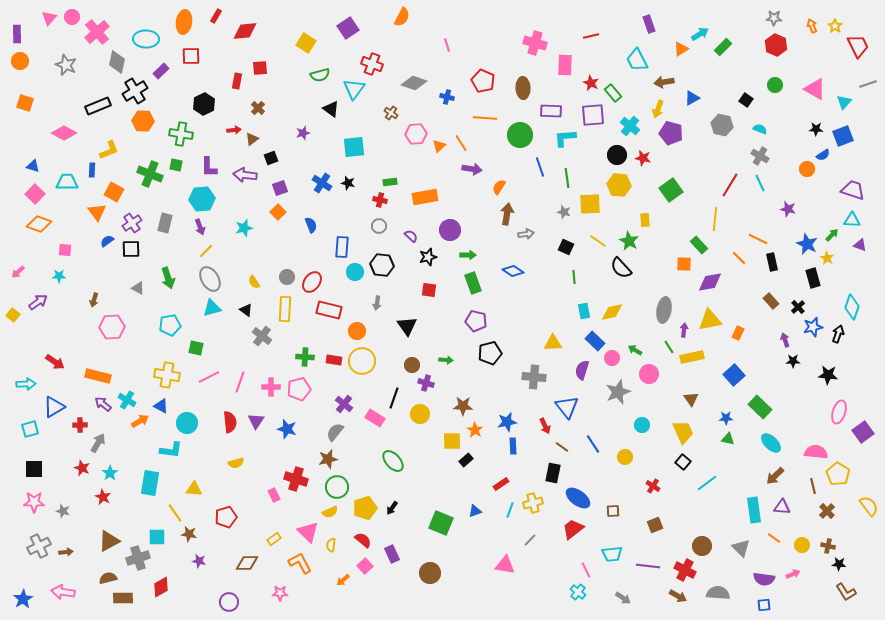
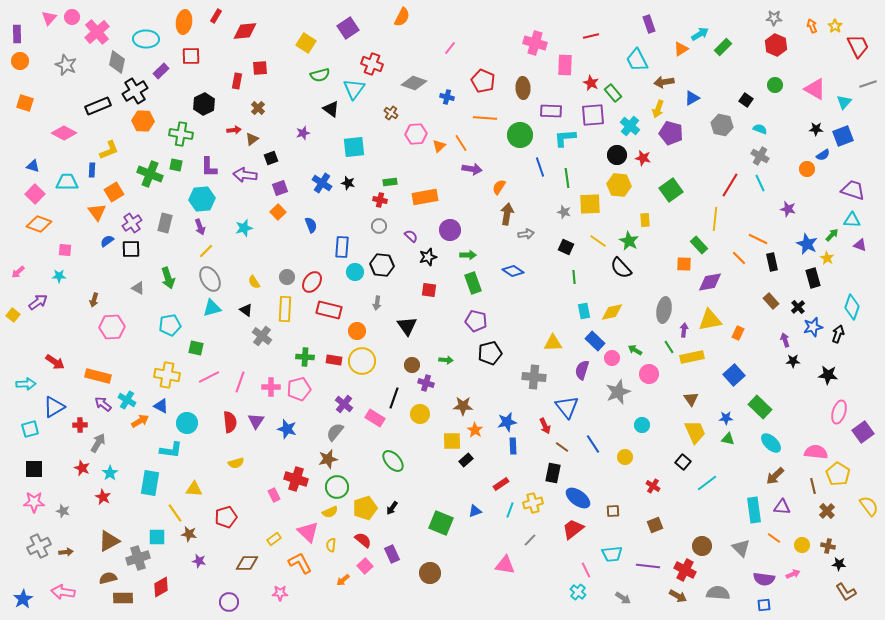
pink line at (447, 45): moved 3 px right, 3 px down; rotated 56 degrees clockwise
orange square at (114, 192): rotated 30 degrees clockwise
yellow trapezoid at (683, 432): moved 12 px right
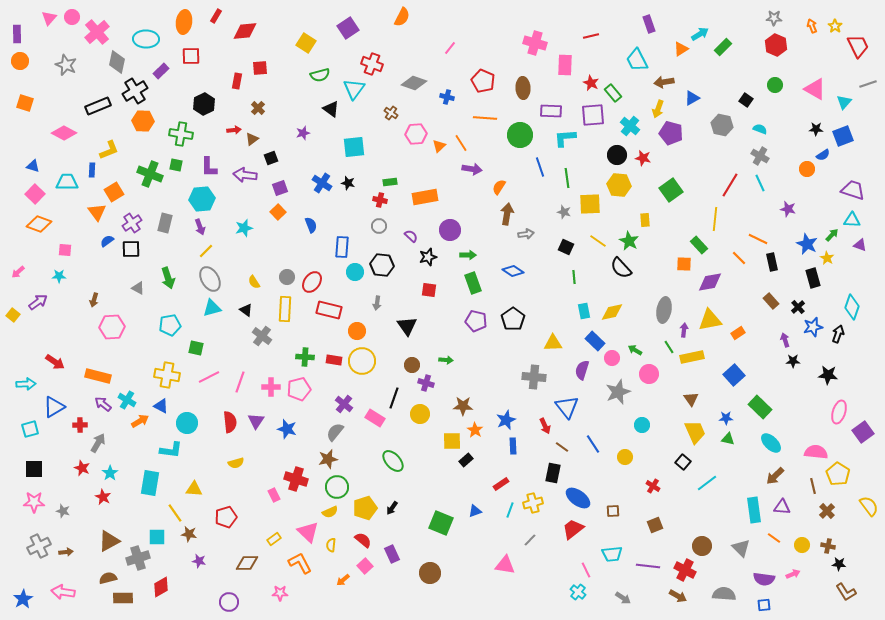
orange rectangle at (738, 333): rotated 32 degrees clockwise
black pentagon at (490, 353): moved 23 px right, 34 px up; rotated 20 degrees counterclockwise
blue star at (507, 422): moved 1 px left, 2 px up; rotated 12 degrees counterclockwise
gray semicircle at (718, 593): moved 6 px right, 1 px down
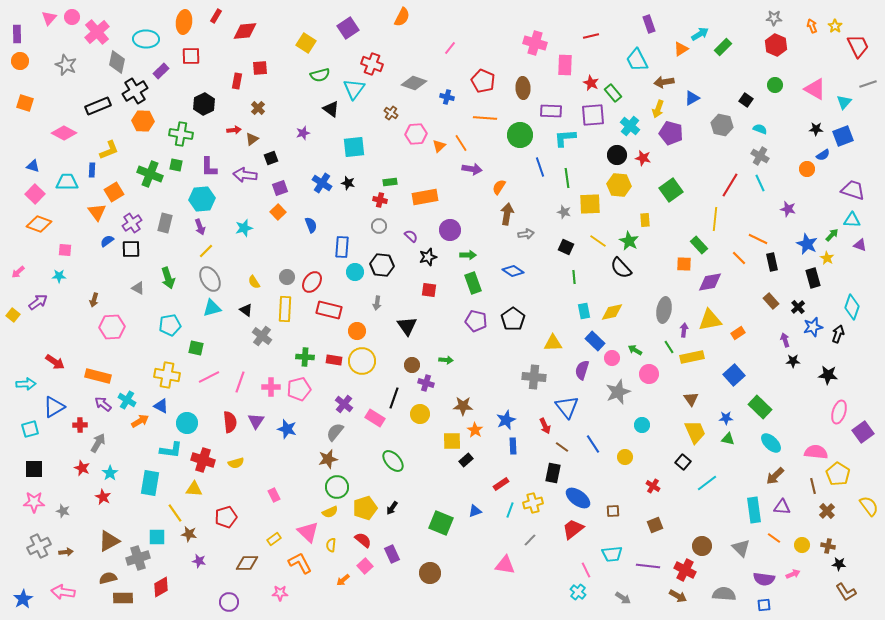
red cross at (296, 479): moved 93 px left, 19 px up
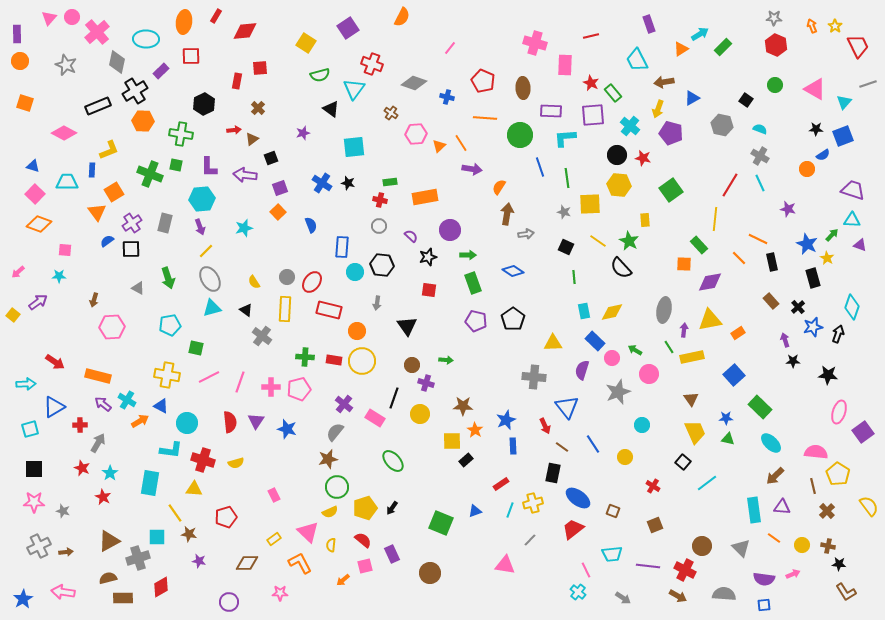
brown square at (613, 511): rotated 24 degrees clockwise
pink square at (365, 566): rotated 28 degrees clockwise
